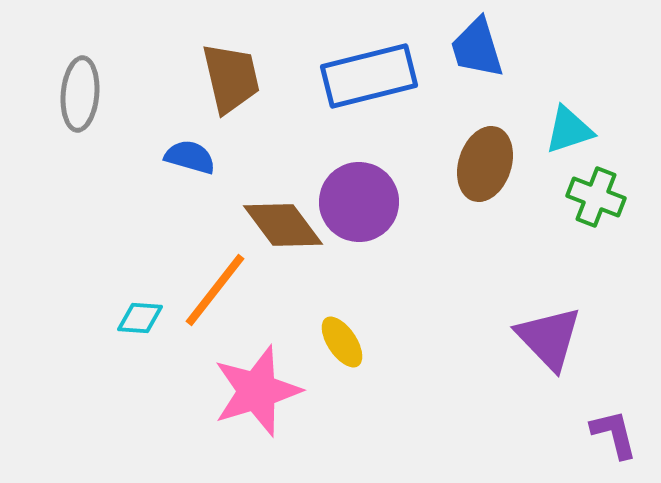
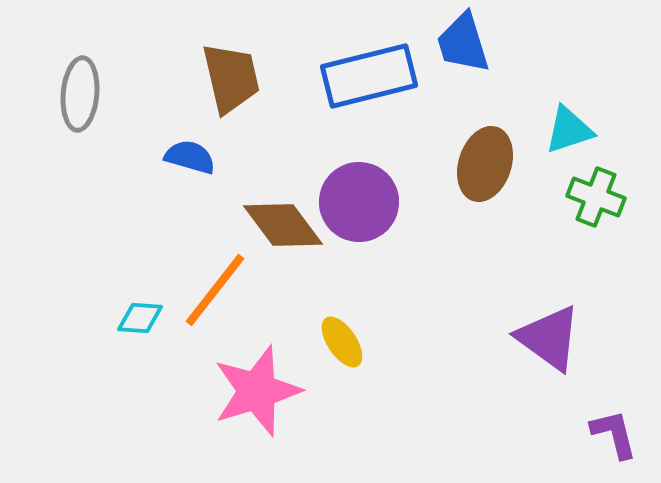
blue trapezoid: moved 14 px left, 5 px up
purple triangle: rotated 10 degrees counterclockwise
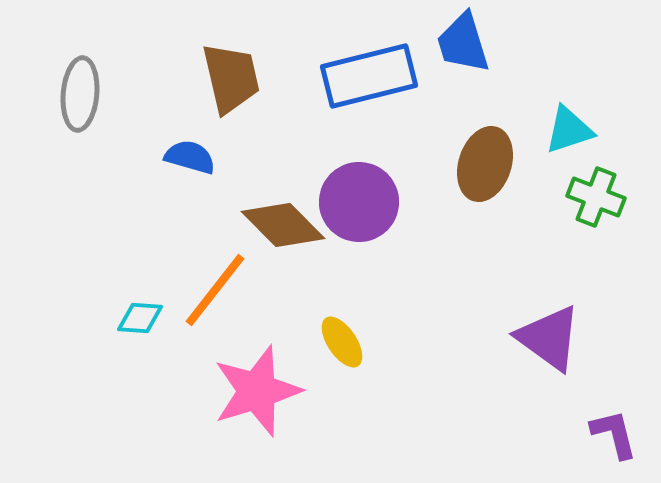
brown diamond: rotated 8 degrees counterclockwise
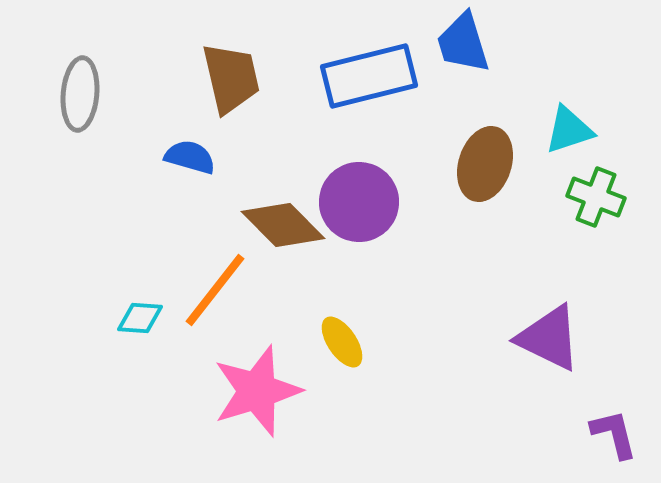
purple triangle: rotated 10 degrees counterclockwise
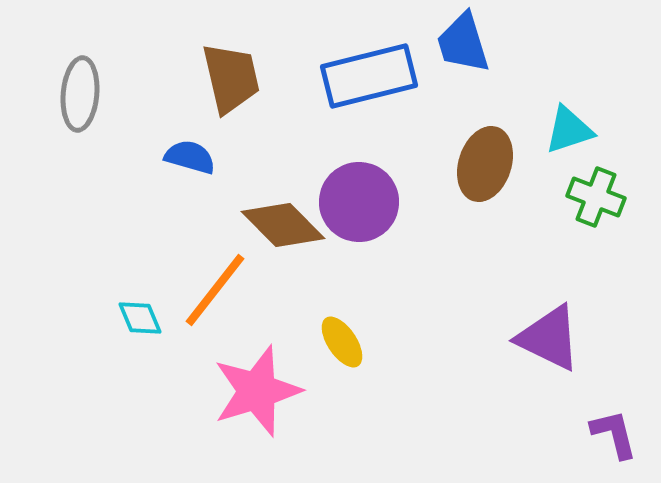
cyan diamond: rotated 63 degrees clockwise
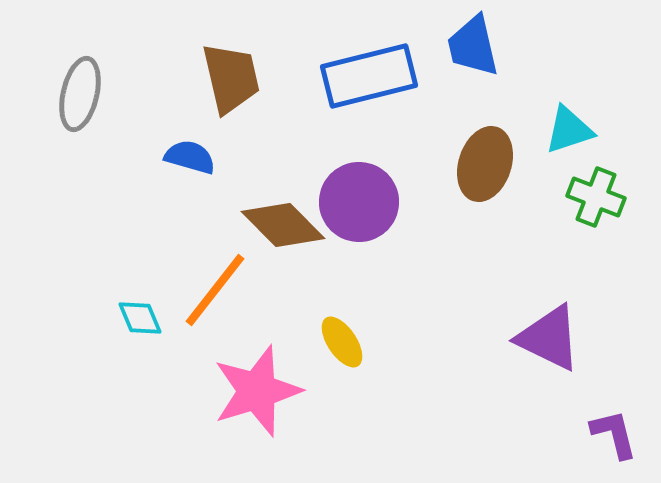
blue trapezoid: moved 10 px right, 3 px down; rotated 4 degrees clockwise
gray ellipse: rotated 8 degrees clockwise
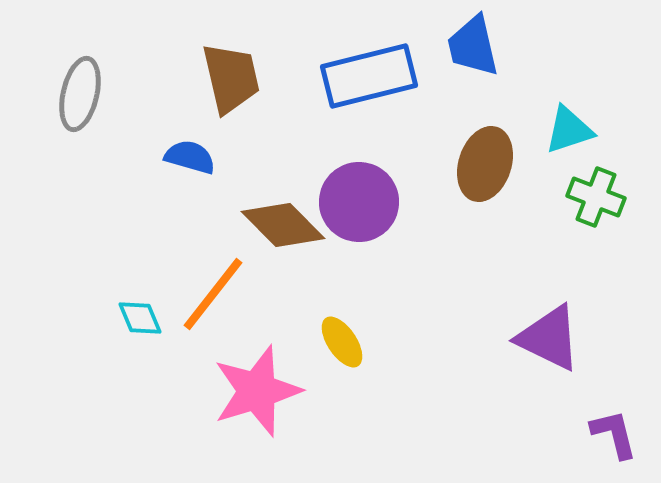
orange line: moved 2 px left, 4 px down
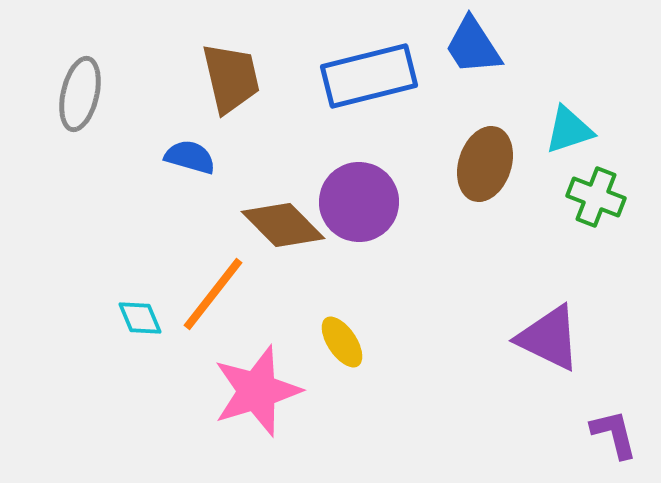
blue trapezoid: rotated 20 degrees counterclockwise
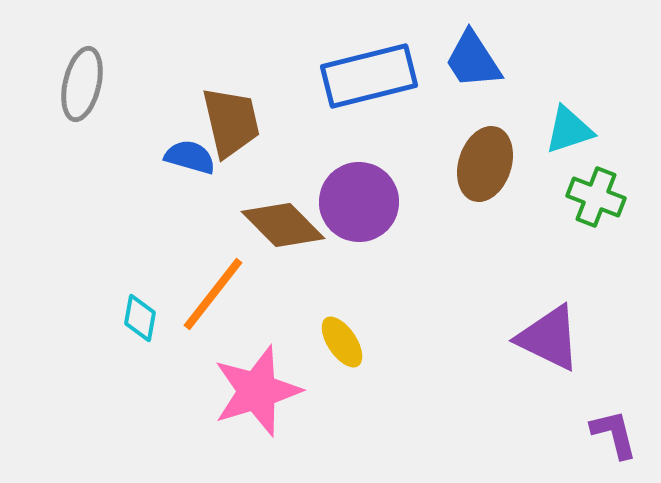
blue trapezoid: moved 14 px down
brown trapezoid: moved 44 px down
gray ellipse: moved 2 px right, 10 px up
cyan diamond: rotated 33 degrees clockwise
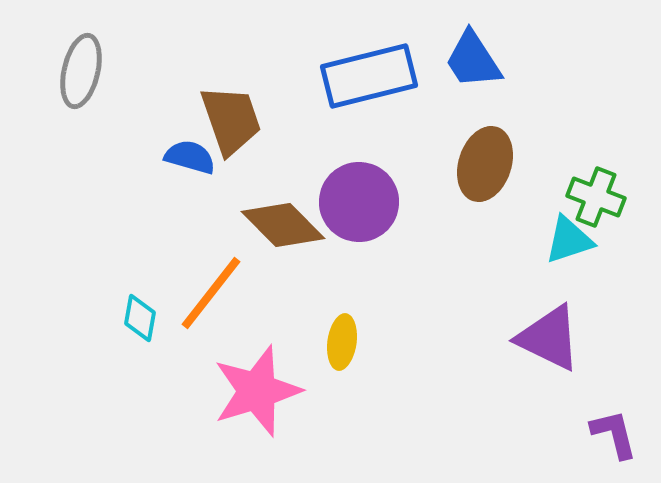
gray ellipse: moved 1 px left, 13 px up
brown trapezoid: moved 2 px up; rotated 6 degrees counterclockwise
cyan triangle: moved 110 px down
orange line: moved 2 px left, 1 px up
yellow ellipse: rotated 42 degrees clockwise
